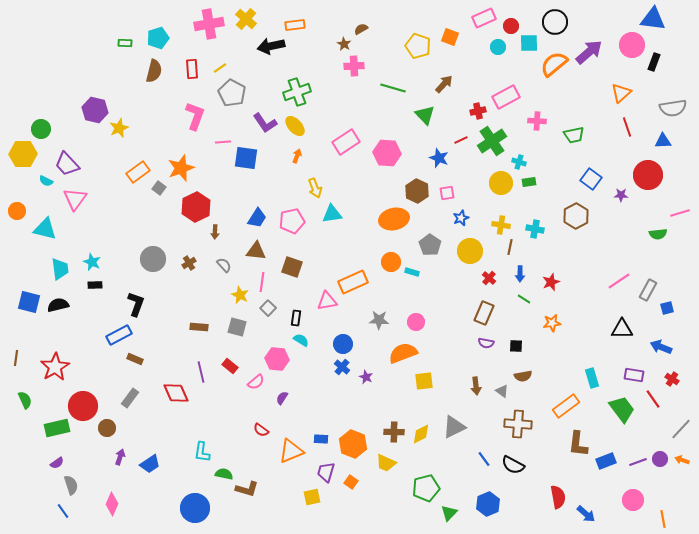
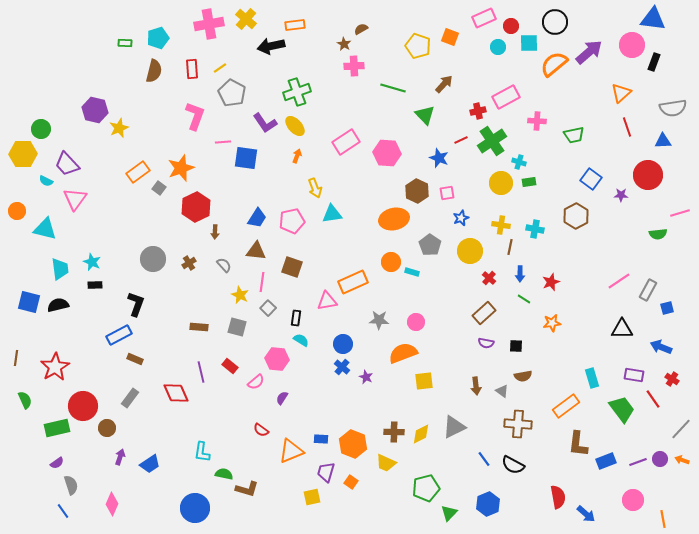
brown rectangle at (484, 313): rotated 25 degrees clockwise
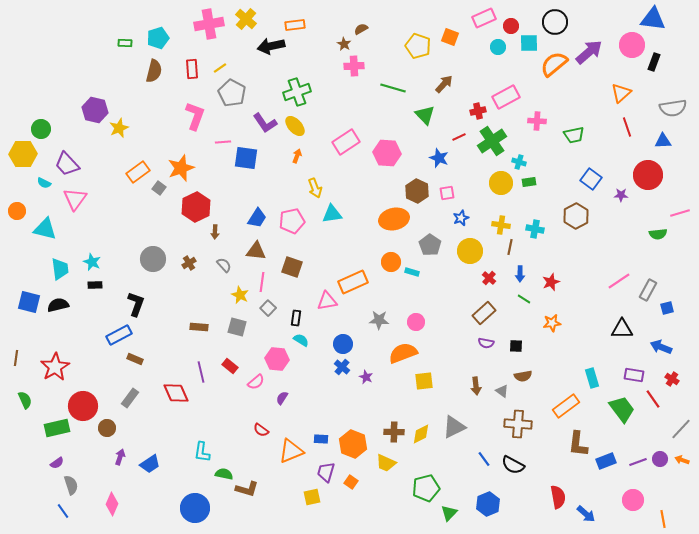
red line at (461, 140): moved 2 px left, 3 px up
cyan semicircle at (46, 181): moved 2 px left, 2 px down
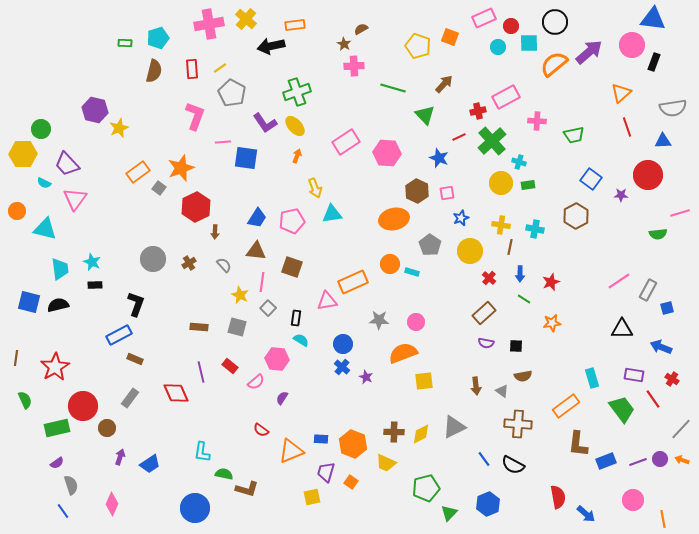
green cross at (492, 141): rotated 8 degrees counterclockwise
green rectangle at (529, 182): moved 1 px left, 3 px down
orange circle at (391, 262): moved 1 px left, 2 px down
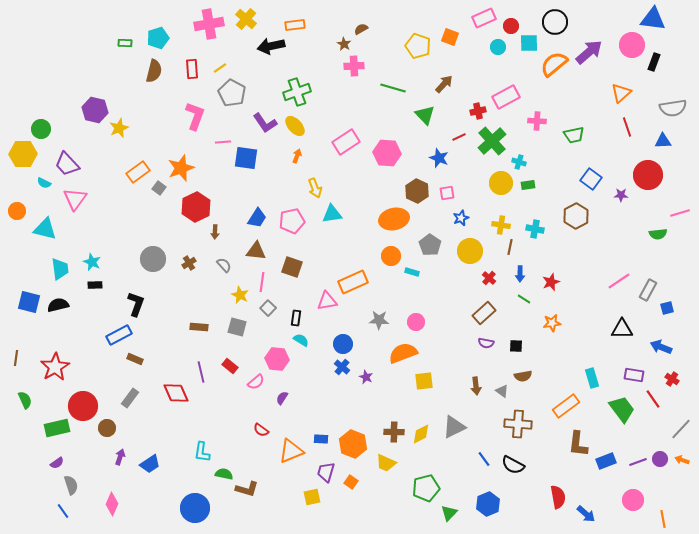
orange circle at (390, 264): moved 1 px right, 8 px up
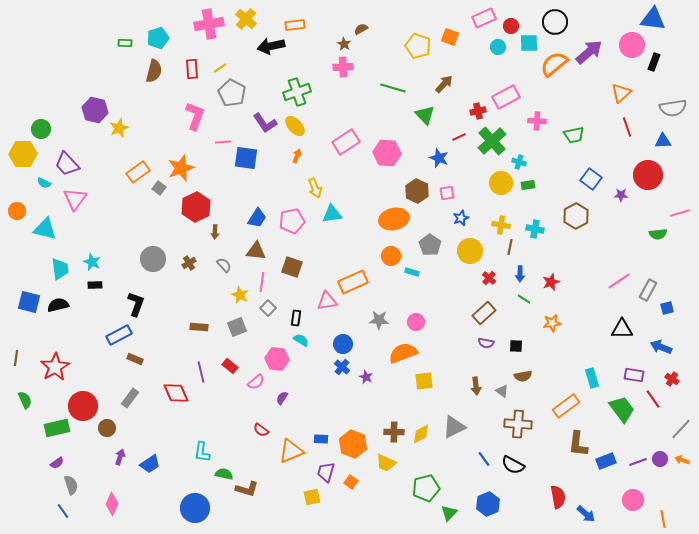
pink cross at (354, 66): moved 11 px left, 1 px down
gray square at (237, 327): rotated 36 degrees counterclockwise
